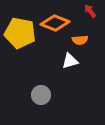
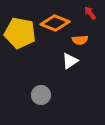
red arrow: moved 2 px down
white triangle: rotated 18 degrees counterclockwise
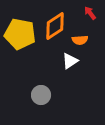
orange diamond: moved 3 px down; rotated 56 degrees counterclockwise
yellow pentagon: moved 1 px down
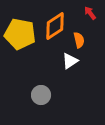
orange semicircle: moved 1 px left; rotated 98 degrees counterclockwise
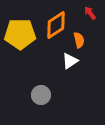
orange diamond: moved 1 px right, 1 px up
yellow pentagon: rotated 12 degrees counterclockwise
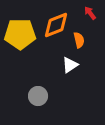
orange diamond: rotated 12 degrees clockwise
white triangle: moved 4 px down
gray circle: moved 3 px left, 1 px down
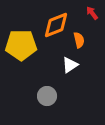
red arrow: moved 2 px right
yellow pentagon: moved 1 px right, 11 px down
gray circle: moved 9 px right
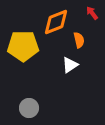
orange diamond: moved 3 px up
yellow pentagon: moved 2 px right, 1 px down
gray circle: moved 18 px left, 12 px down
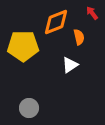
orange semicircle: moved 3 px up
